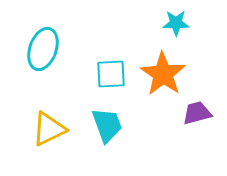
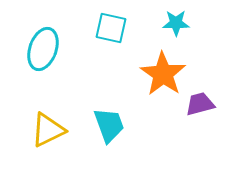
cyan square: moved 46 px up; rotated 16 degrees clockwise
purple trapezoid: moved 3 px right, 9 px up
cyan trapezoid: moved 2 px right
yellow triangle: moved 1 px left, 1 px down
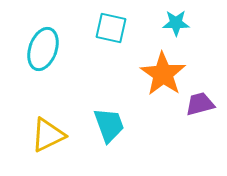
yellow triangle: moved 5 px down
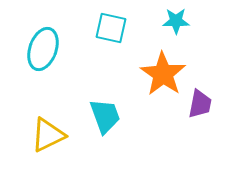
cyan star: moved 2 px up
purple trapezoid: rotated 116 degrees clockwise
cyan trapezoid: moved 4 px left, 9 px up
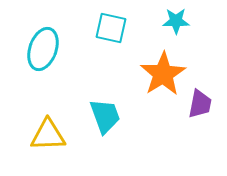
orange star: rotated 6 degrees clockwise
yellow triangle: rotated 24 degrees clockwise
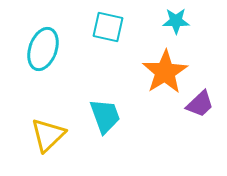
cyan square: moved 3 px left, 1 px up
orange star: moved 2 px right, 2 px up
purple trapezoid: rotated 36 degrees clockwise
yellow triangle: rotated 42 degrees counterclockwise
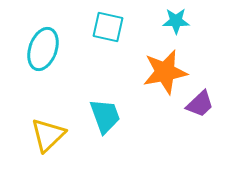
orange star: rotated 21 degrees clockwise
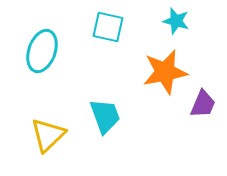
cyan star: rotated 16 degrees clockwise
cyan ellipse: moved 1 px left, 2 px down
purple trapezoid: moved 3 px right; rotated 24 degrees counterclockwise
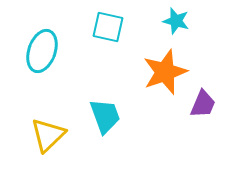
orange star: rotated 9 degrees counterclockwise
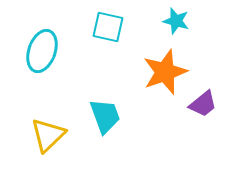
purple trapezoid: rotated 28 degrees clockwise
